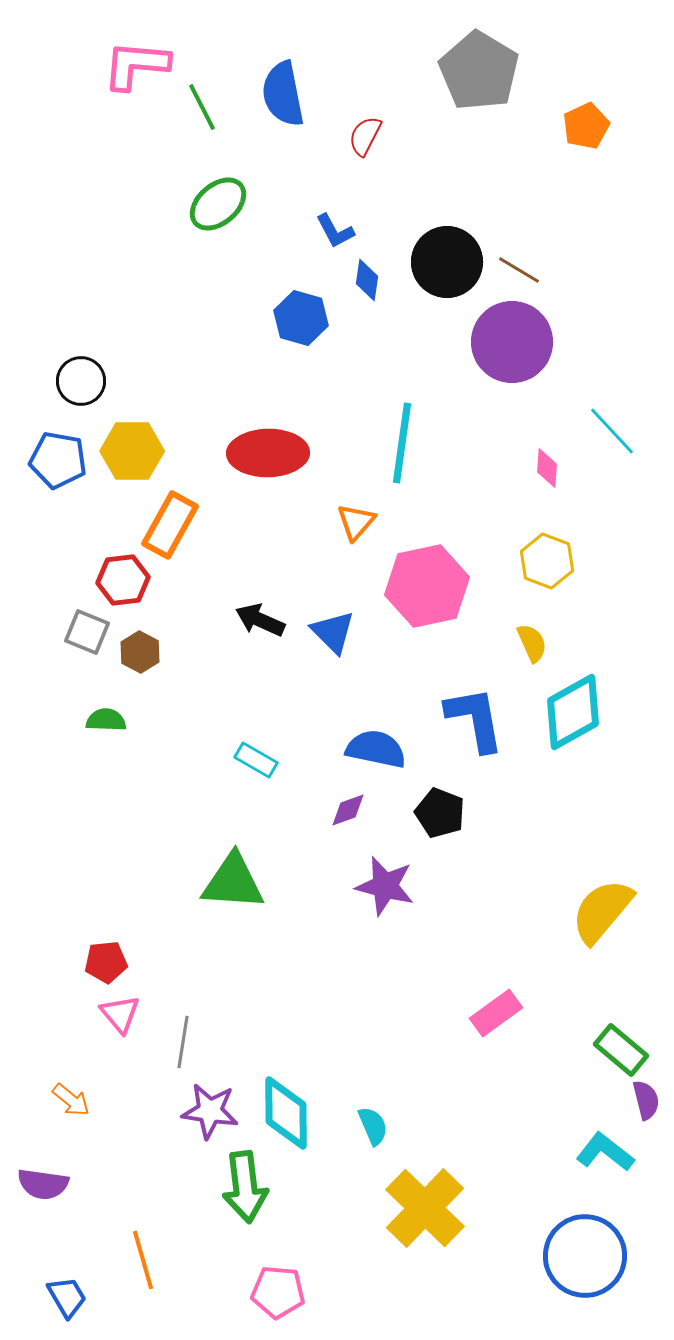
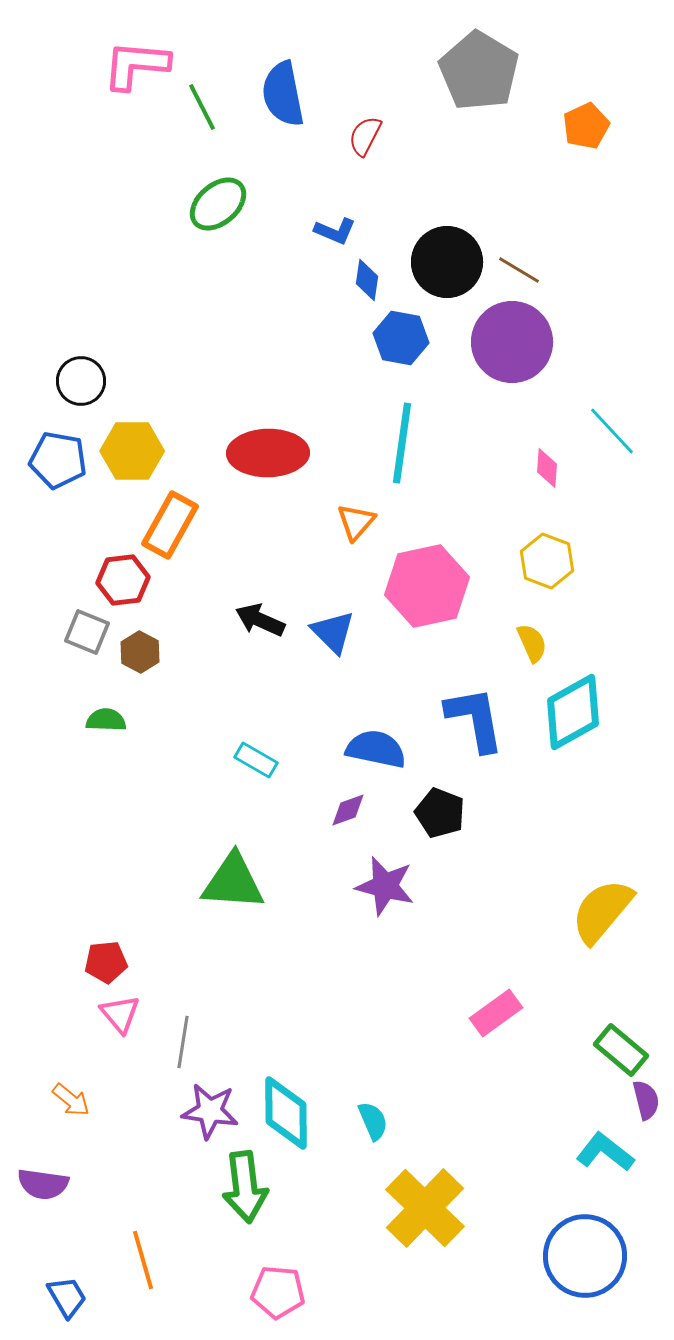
blue L-shape at (335, 231): rotated 39 degrees counterclockwise
blue hexagon at (301, 318): moved 100 px right, 20 px down; rotated 6 degrees counterclockwise
cyan semicircle at (373, 1126): moved 5 px up
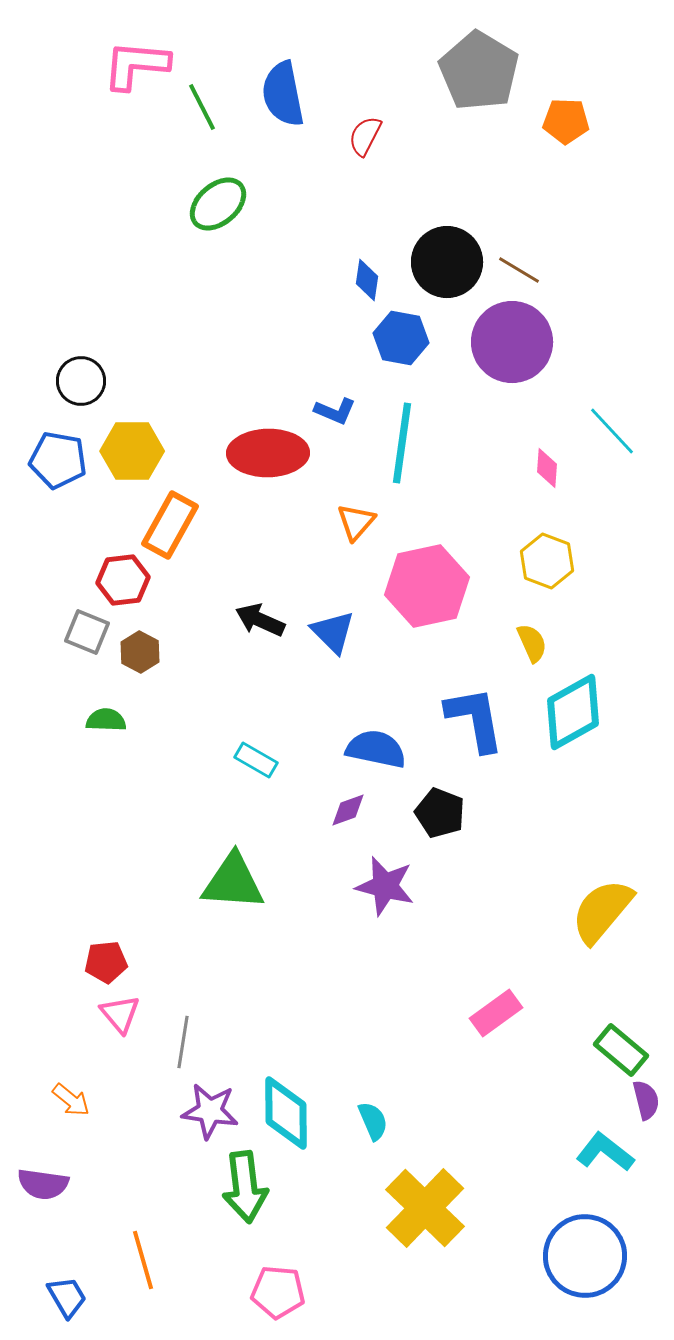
orange pentagon at (586, 126): moved 20 px left, 5 px up; rotated 27 degrees clockwise
blue L-shape at (335, 231): moved 180 px down
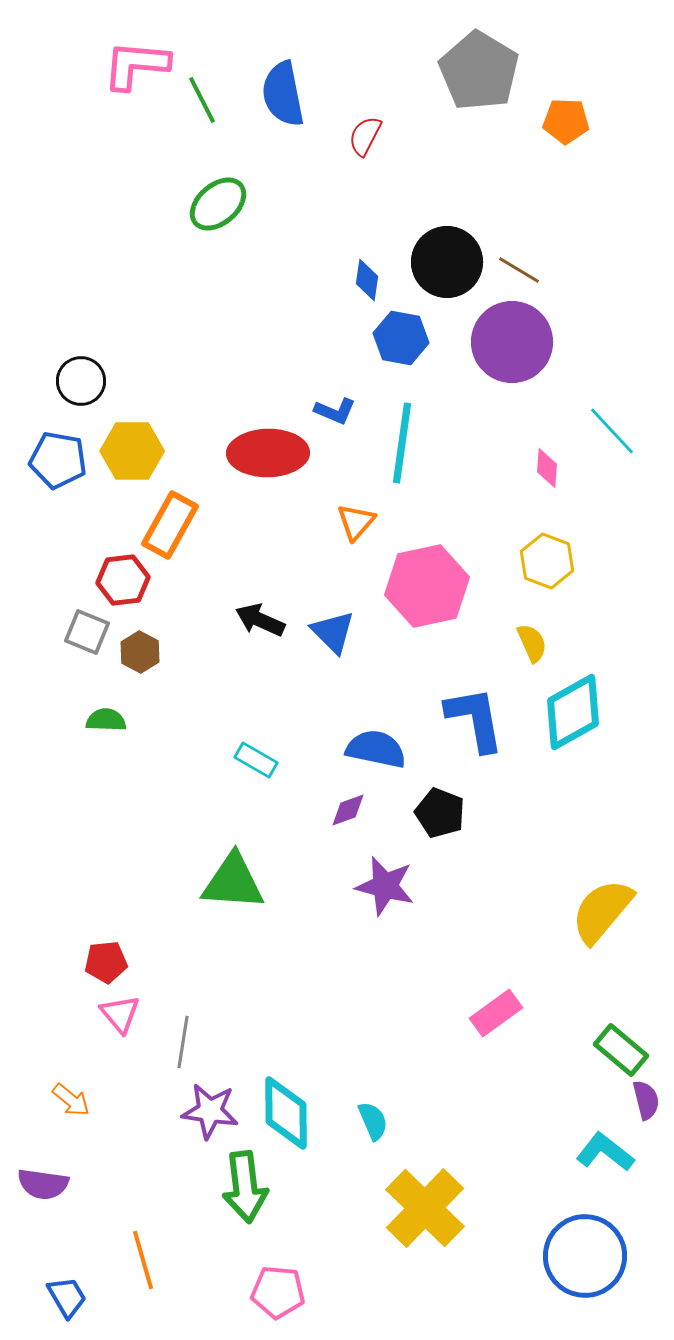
green line at (202, 107): moved 7 px up
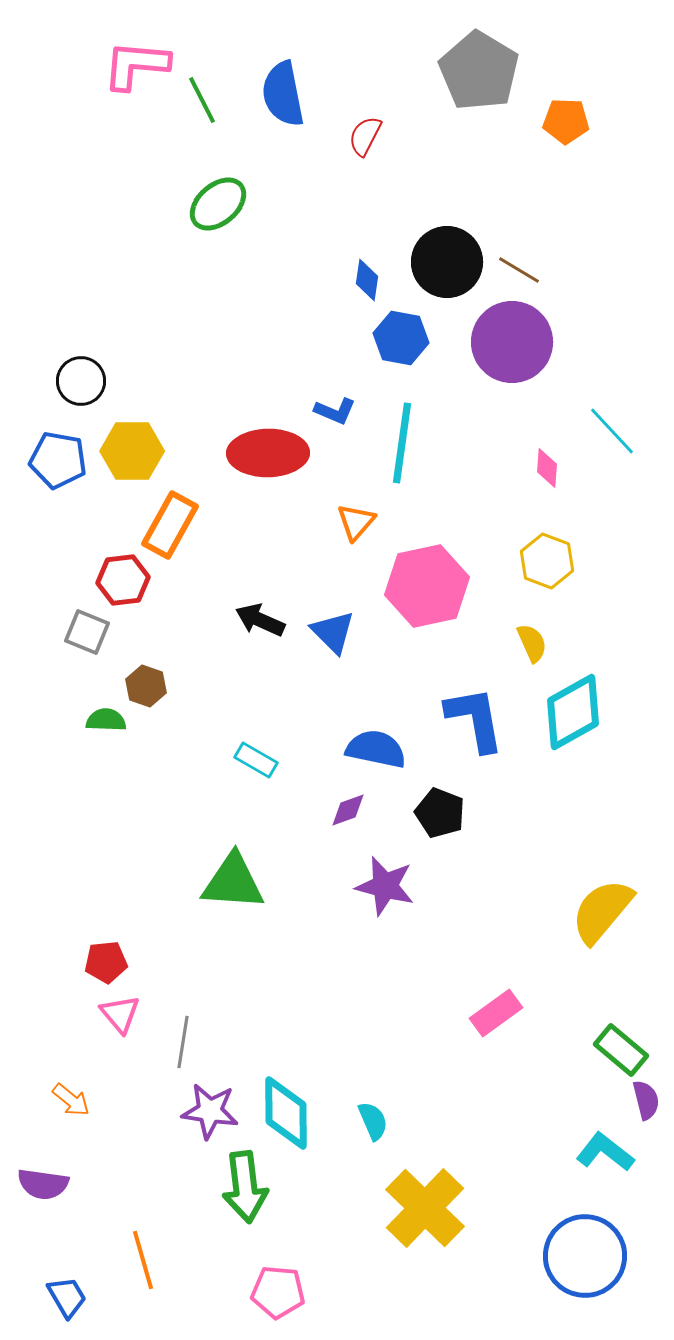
brown hexagon at (140, 652): moved 6 px right, 34 px down; rotated 9 degrees counterclockwise
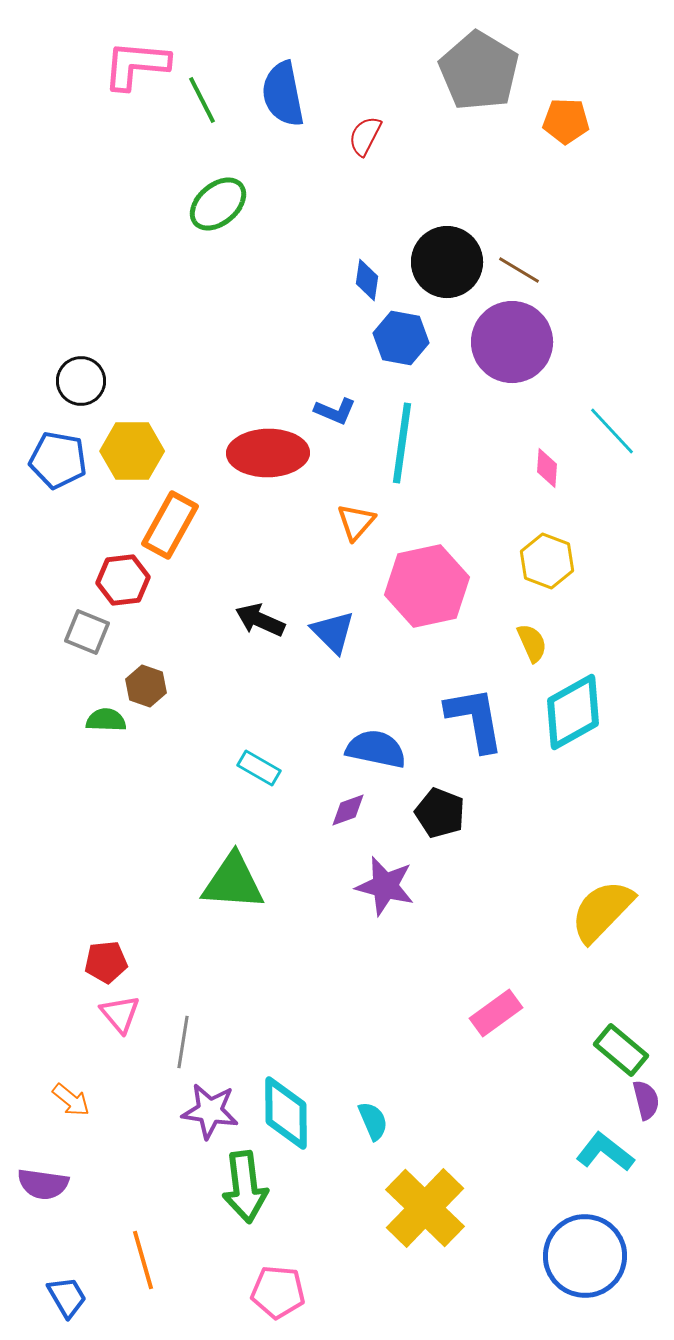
cyan rectangle at (256, 760): moved 3 px right, 8 px down
yellow semicircle at (602, 911): rotated 4 degrees clockwise
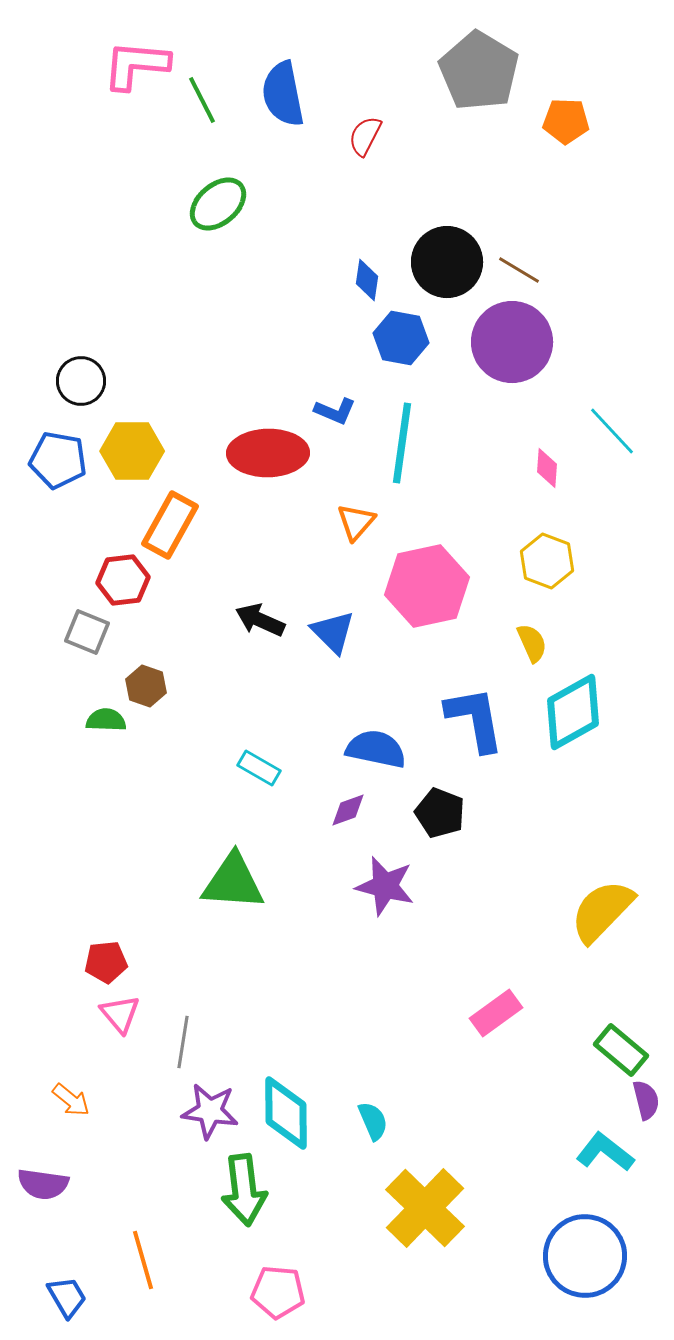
green arrow at (245, 1187): moved 1 px left, 3 px down
